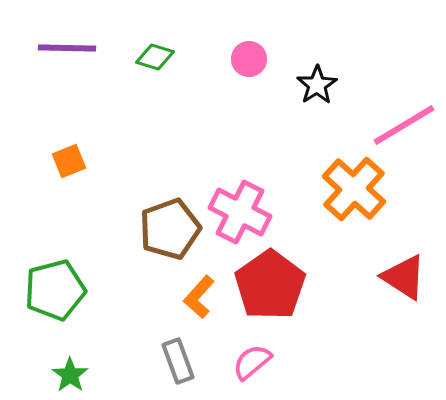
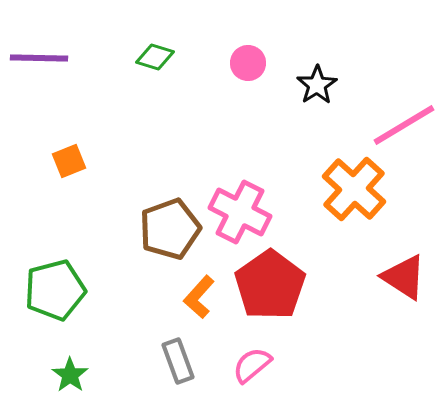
purple line: moved 28 px left, 10 px down
pink circle: moved 1 px left, 4 px down
pink semicircle: moved 3 px down
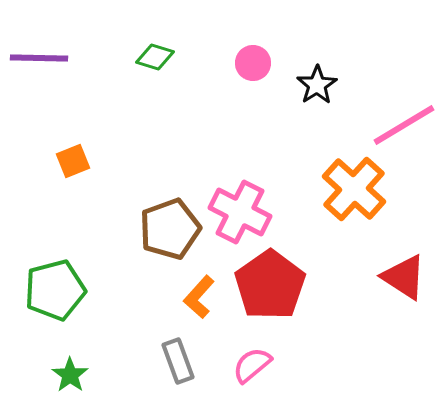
pink circle: moved 5 px right
orange square: moved 4 px right
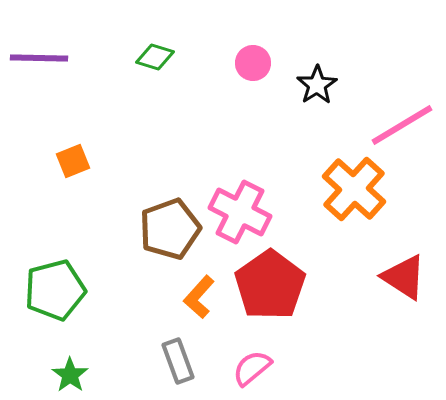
pink line: moved 2 px left
pink semicircle: moved 3 px down
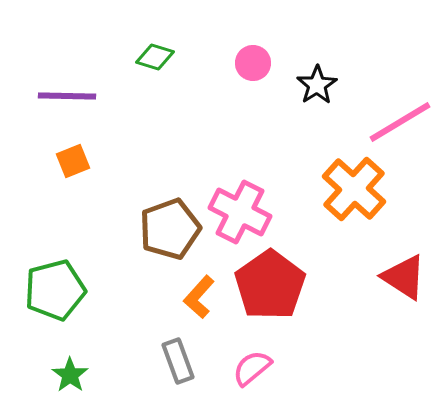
purple line: moved 28 px right, 38 px down
pink line: moved 2 px left, 3 px up
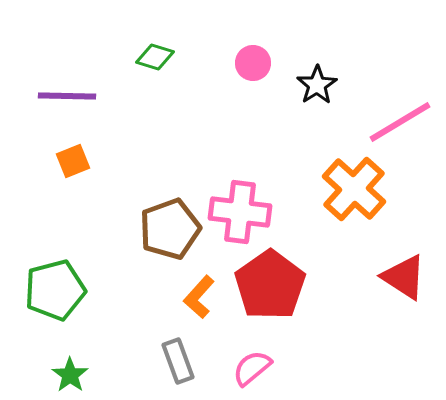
pink cross: rotated 20 degrees counterclockwise
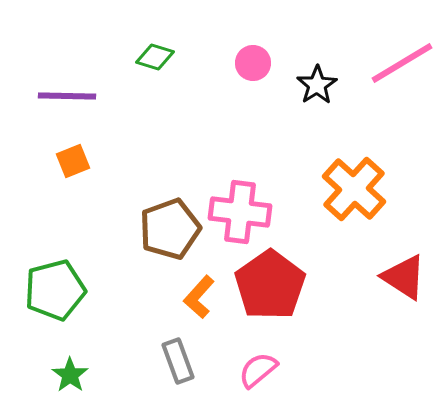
pink line: moved 2 px right, 59 px up
pink semicircle: moved 6 px right, 2 px down
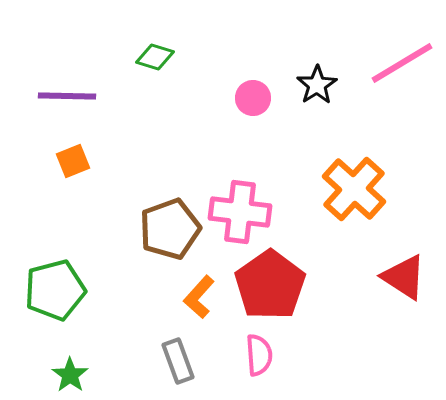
pink circle: moved 35 px down
pink semicircle: moved 1 px right, 15 px up; rotated 126 degrees clockwise
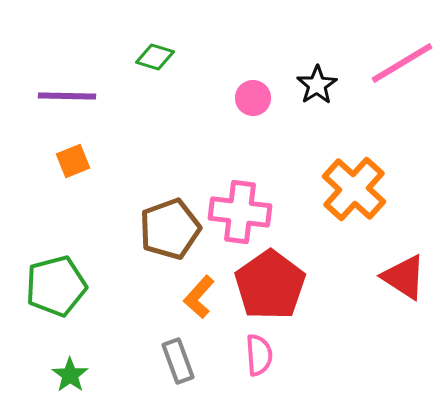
green pentagon: moved 1 px right, 4 px up
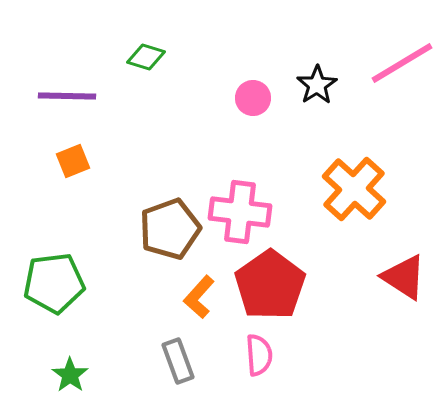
green diamond: moved 9 px left
green pentagon: moved 2 px left, 3 px up; rotated 8 degrees clockwise
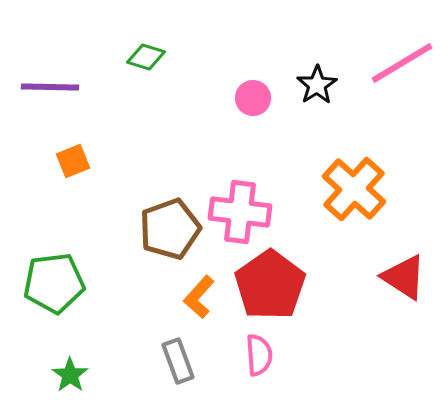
purple line: moved 17 px left, 9 px up
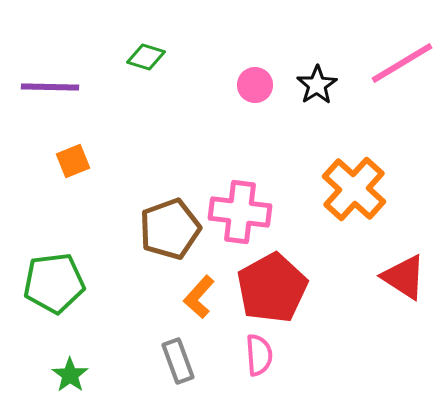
pink circle: moved 2 px right, 13 px up
red pentagon: moved 2 px right, 3 px down; rotated 6 degrees clockwise
